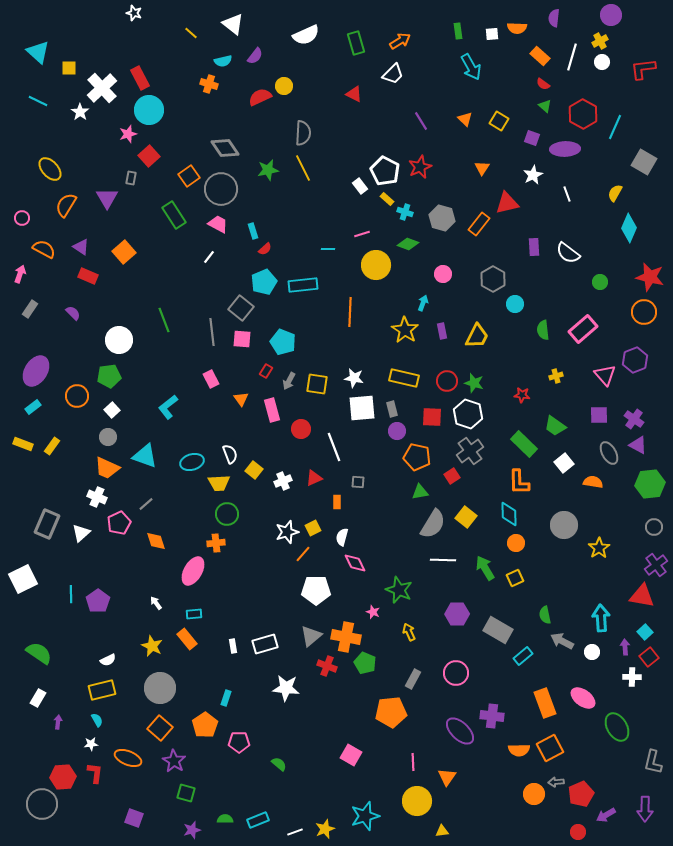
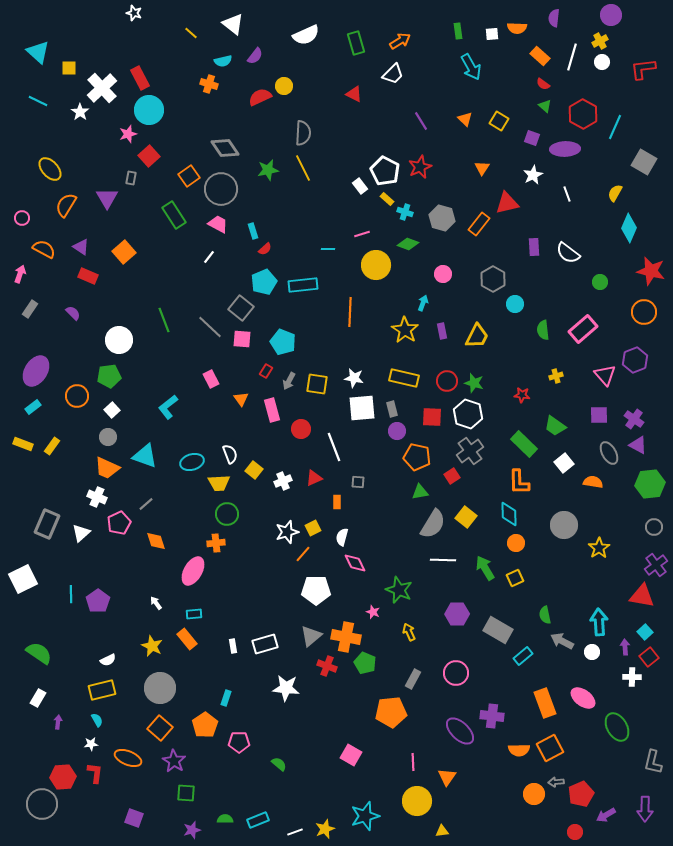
red star at (650, 277): moved 1 px right, 6 px up
gray line at (212, 332): moved 2 px left, 5 px up; rotated 40 degrees counterclockwise
cyan arrow at (601, 618): moved 2 px left, 4 px down
green square at (186, 793): rotated 12 degrees counterclockwise
red circle at (578, 832): moved 3 px left
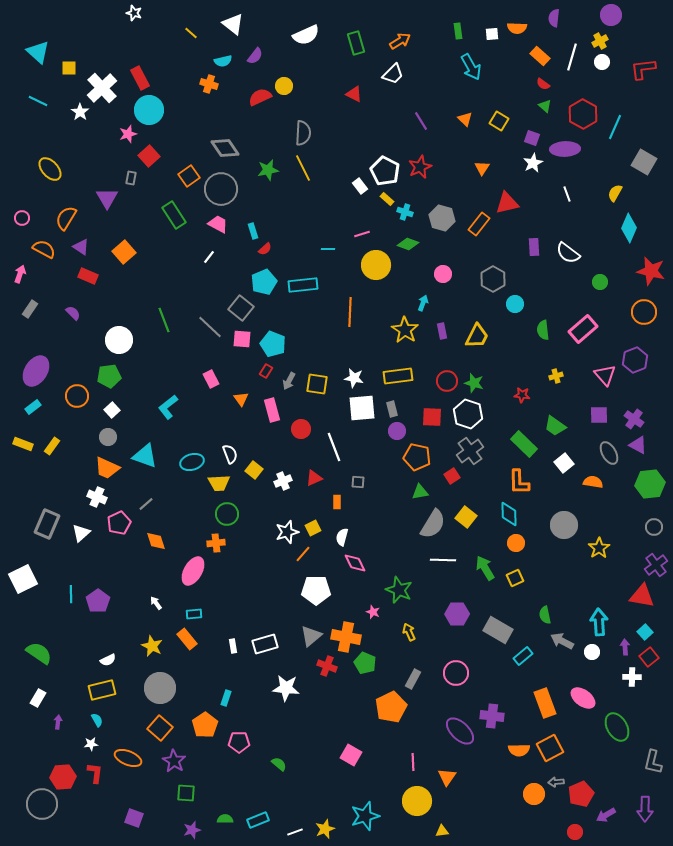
white star at (533, 175): moved 12 px up
orange semicircle at (66, 205): moved 13 px down
cyan pentagon at (283, 342): moved 10 px left, 2 px down
yellow rectangle at (404, 378): moved 6 px left, 2 px up; rotated 20 degrees counterclockwise
orange pentagon at (391, 712): moved 5 px up; rotated 20 degrees counterclockwise
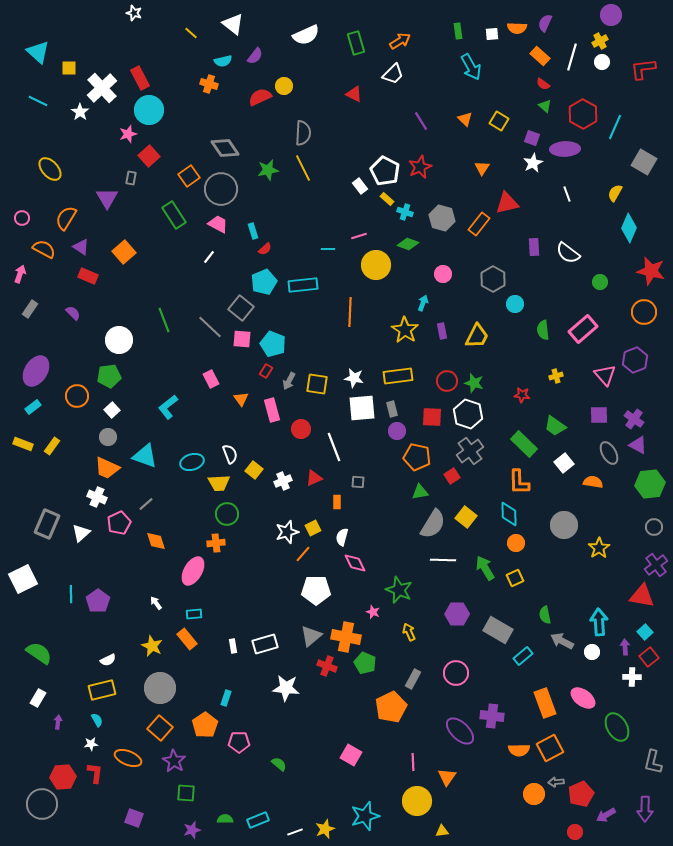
purple semicircle at (554, 18): moved 9 px left, 5 px down; rotated 18 degrees clockwise
pink line at (362, 234): moved 3 px left, 2 px down
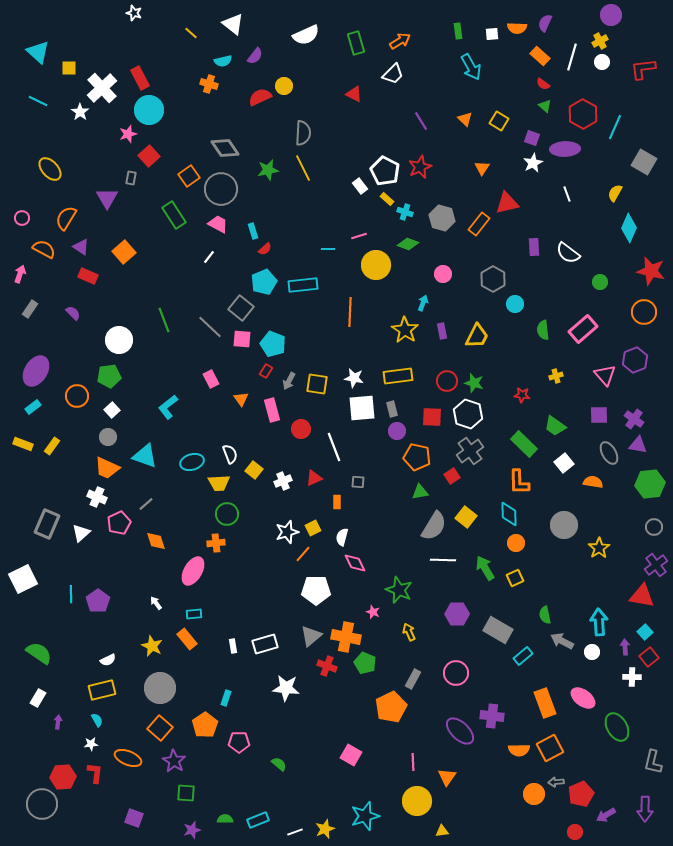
purple triangle at (638, 445): rotated 18 degrees counterclockwise
gray semicircle at (433, 524): moved 1 px right, 2 px down
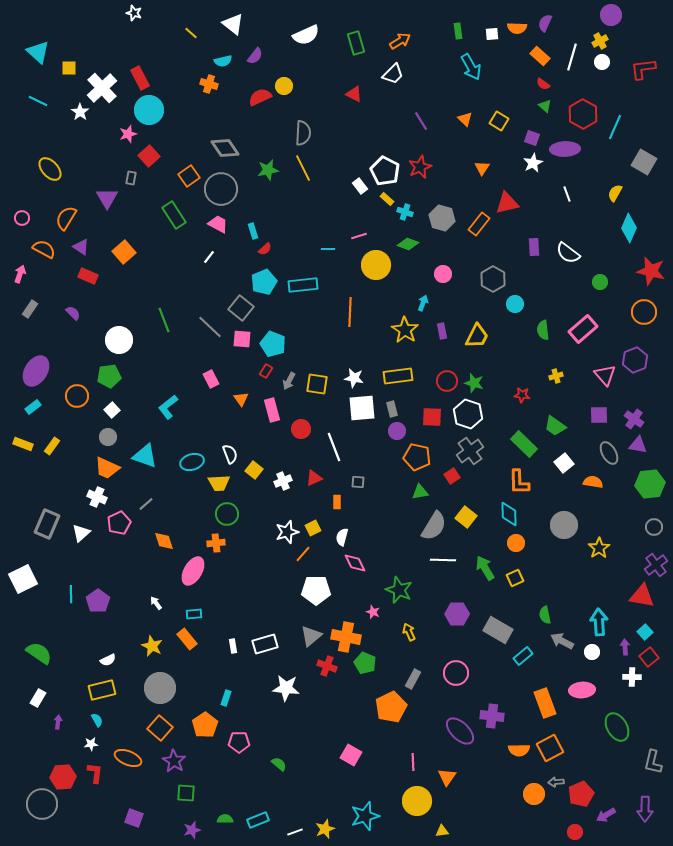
orange diamond at (156, 541): moved 8 px right
pink ellipse at (583, 698): moved 1 px left, 8 px up; rotated 40 degrees counterclockwise
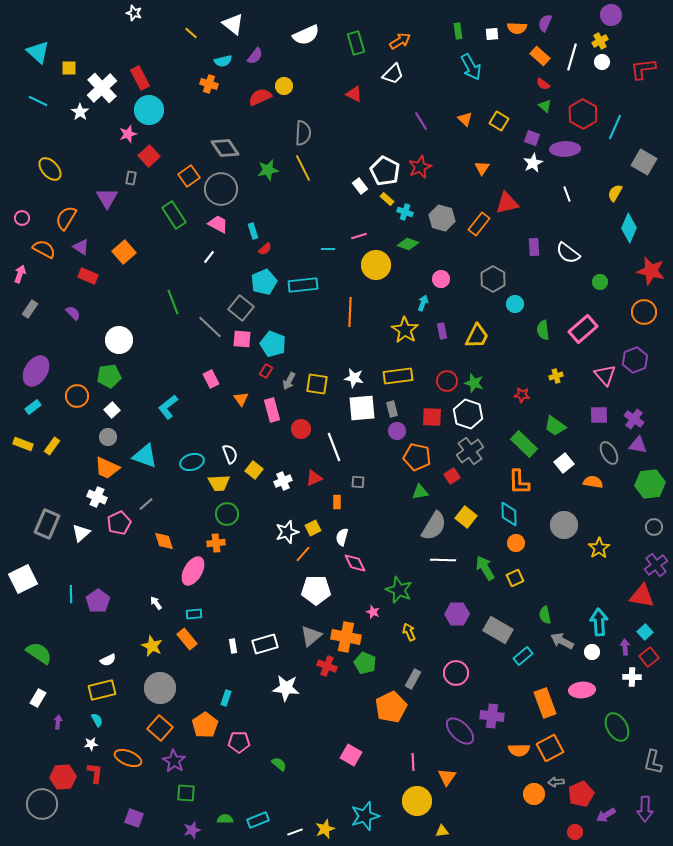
pink circle at (443, 274): moved 2 px left, 5 px down
green line at (164, 320): moved 9 px right, 18 px up
